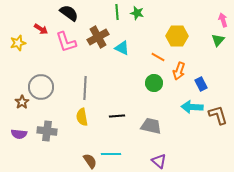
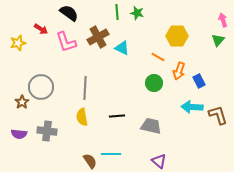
blue rectangle: moved 2 px left, 3 px up
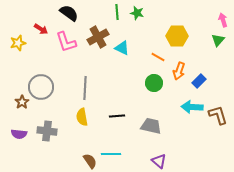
blue rectangle: rotated 72 degrees clockwise
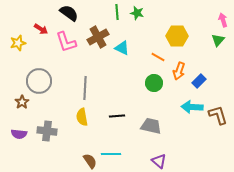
gray circle: moved 2 px left, 6 px up
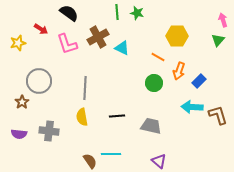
pink L-shape: moved 1 px right, 2 px down
gray cross: moved 2 px right
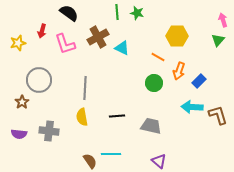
red arrow: moved 1 px right, 2 px down; rotated 72 degrees clockwise
pink L-shape: moved 2 px left
gray circle: moved 1 px up
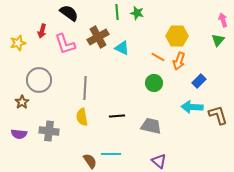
orange arrow: moved 10 px up
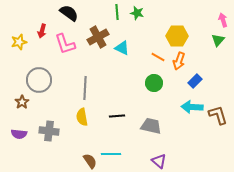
yellow star: moved 1 px right, 1 px up
blue rectangle: moved 4 px left
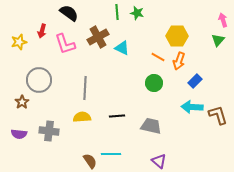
yellow semicircle: rotated 96 degrees clockwise
